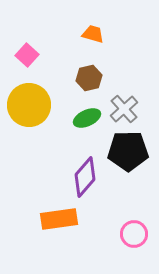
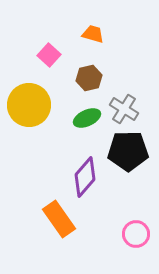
pink square: moved 22 px right
gray cross: rotated 16 degrees counterclockwise
orange rectangle: rotated 63 degrees clockwise
pink circle: moved 2 px right
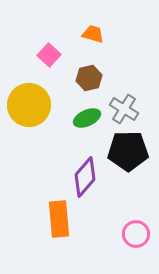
orange rectangle: rotated 30 degrees clockwise
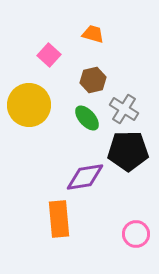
brown hexagon: moved 4 px right, 2 px down
green ellipse: rotated 72 degrees clockwise
purple diamond: rotated 39 degrees clockwise
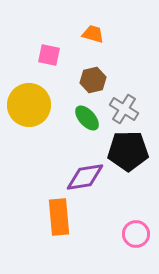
pink square: rotated 30 degrees counterclockwise
orange rectangle: moved 2 px up
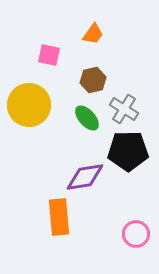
orange trapezoid: rotated 110 degrees clockwise
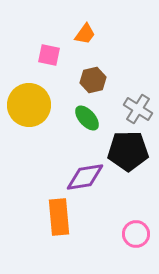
orange trapezoid: moved 8 px left
gray cross: moved 14 px right
